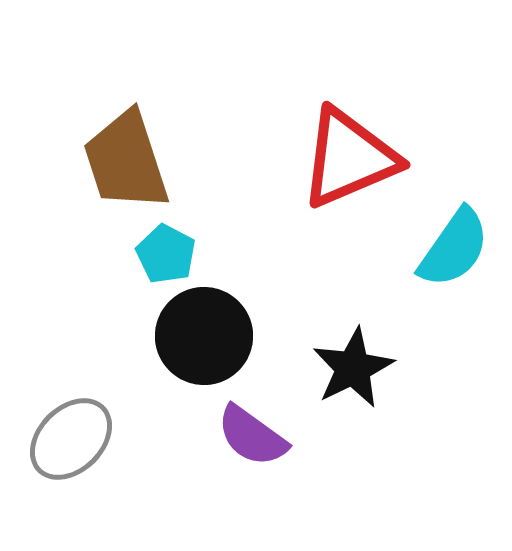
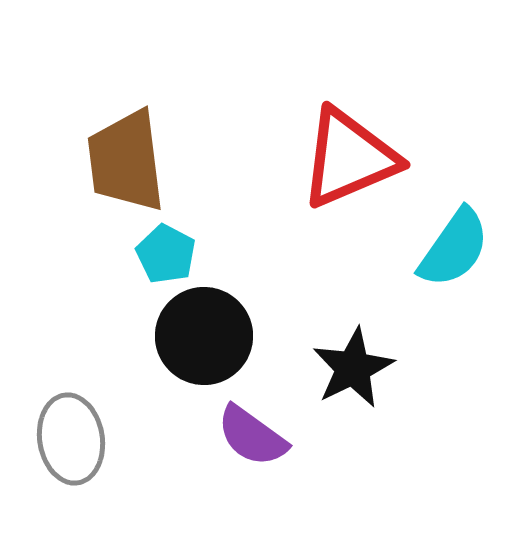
brown trapezoid: rotated 11 degrees clockwise
gray ellipse: rotated 54 degrees counterclockwise
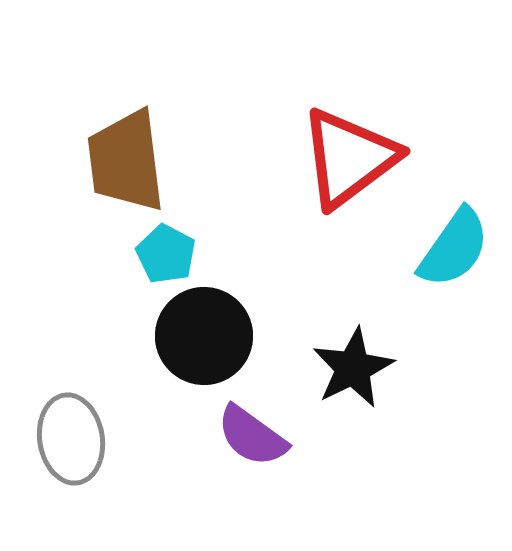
red triangle: rotated 14 degrees counterclockwise
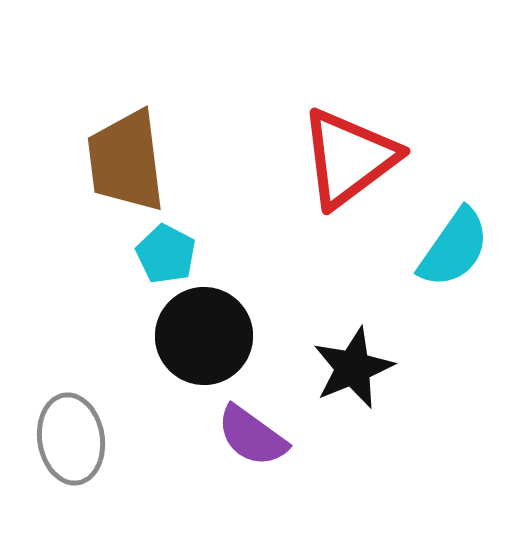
black star: rotated 4 degrees clockwise
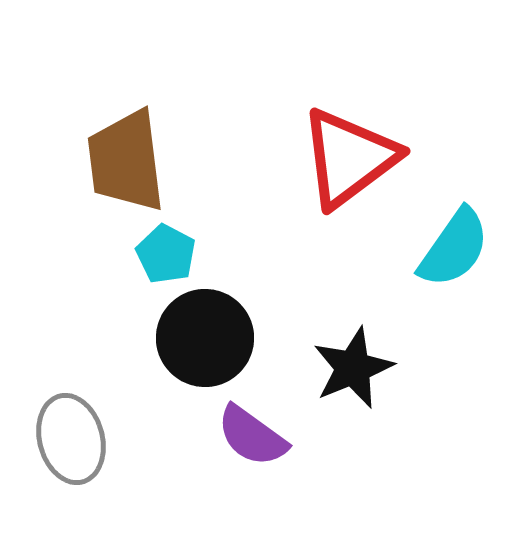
black circle: moved 1 px right, 2 px down
gray ellipse: rotated 6 degrees counterclockwise
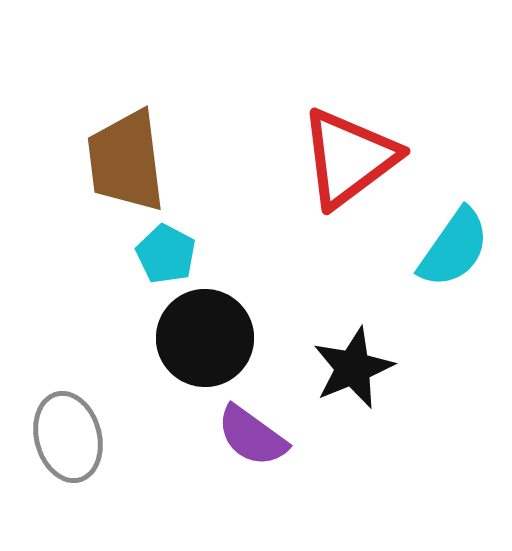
gray ellipse: moved 3 px left, 2 px up
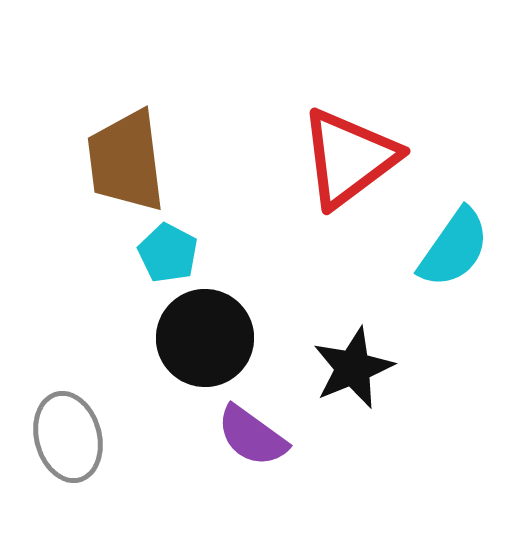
cyan pentagon: moved 2 px right, 1 px up
